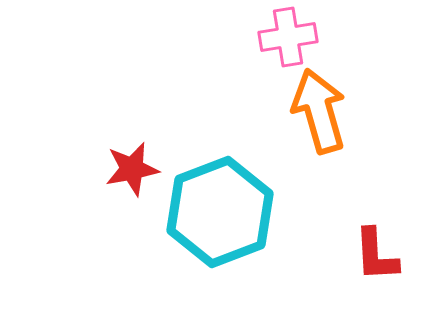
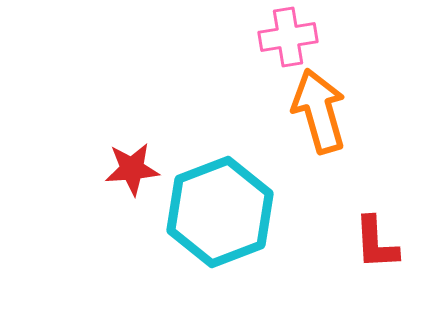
red star: rotated 6 degrees clockwise
red L-shape: moved 12 px up
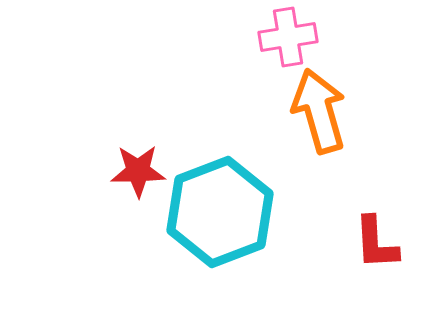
red star: moved 6 px right, 2 px down; rotated 4 degrees clockwise
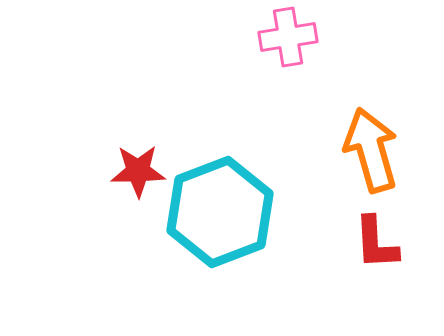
orange arrow: moved 52 px right, 39 px down
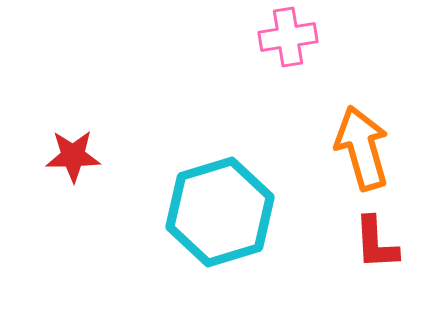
orange arrow: moved 9 px left, 2 px up
red star: moved 65 px left, 15 px up
cyan hexagon: rotated 4 degrees clockwise
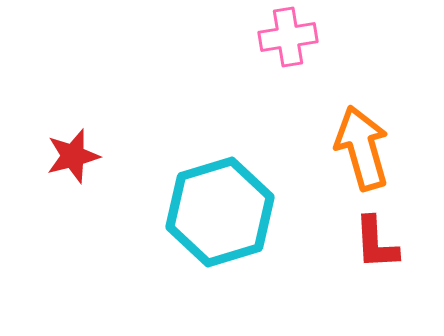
red star: rotated 14 degrees counterclockwise
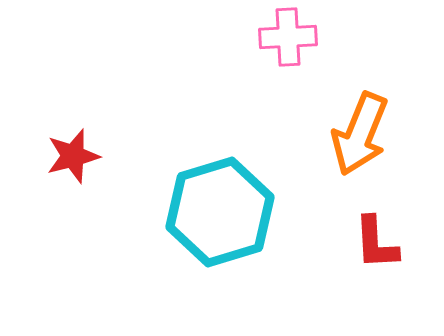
pink cross: rotated 6 degrees clockwise
orange arrow: moved 2 px left, 14 px up; rotated 142 degrees counterclockwise
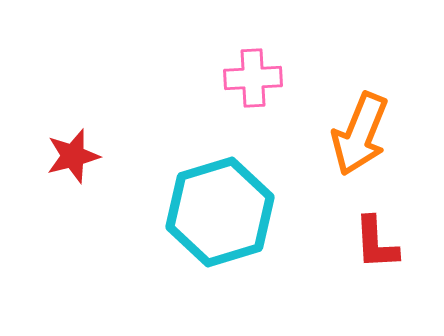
pink cross: moved 35 px left, 41 px down
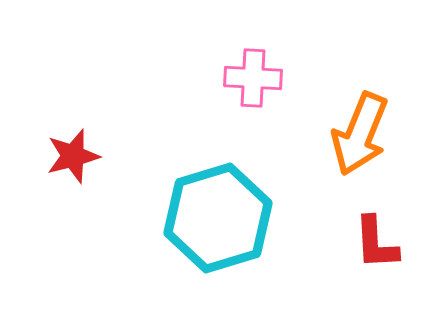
pink cross: rotated 6 degrees clockwise
cyan hexagon: moved 2 px left, 6 px down
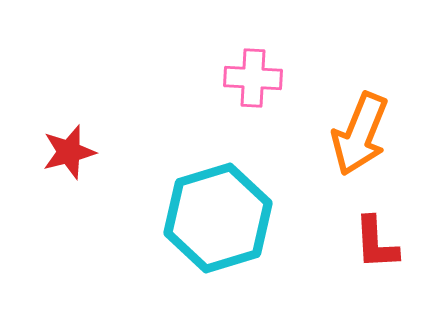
red star: moved 4 px left, 4 px up
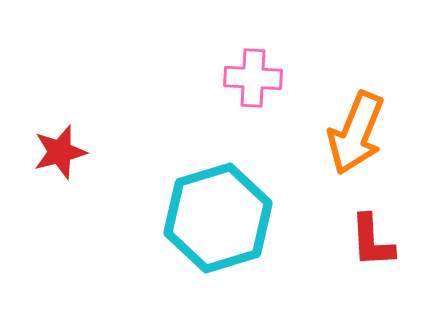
orange arrow: moved 4 px left, 1 px up
red star: moved 9 px left
red L-shape: moved 4 px left, 2 px up
